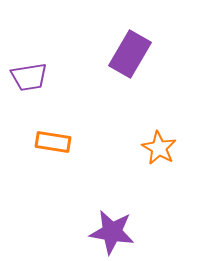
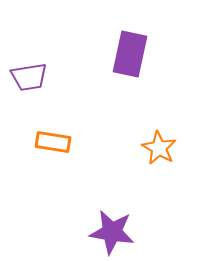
purple rectangle: rotated 18 degrees counterclockwise
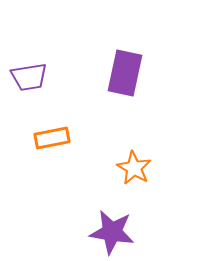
purple rectangle: moved 5 px left, 19 px down
orange rectangle: moved 1 px left, 4 px up; rotated 20 degrees counterclockwise
orange star: moved 25 px left, 20 px down
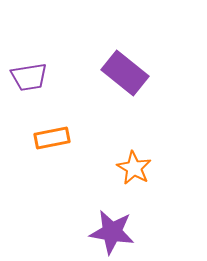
purple rectangle: rotated 63 degrees counterclockwise
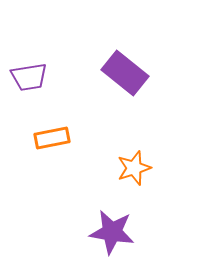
orange star: rotated 24 degrees clockwise
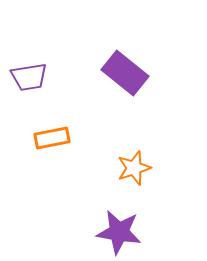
purple star: moved 7 px right
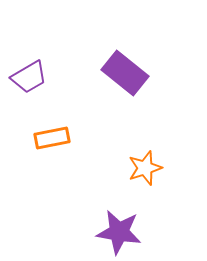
purple trapezoid: rotated 21 degrees counterclockwise
orange star: moved 11 px right
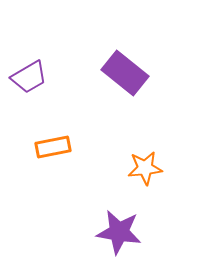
orange rectangle: moved 1 px right, 9 px down
orange star: rotated 12 degrees clockwise
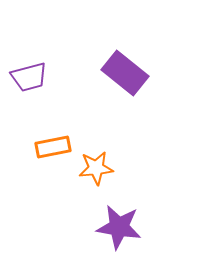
purple trapezoid: rotated 15 degrees clockwise
orange star: moved 49 px left
purple star: moved 5 px up
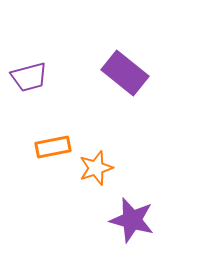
orange star: rotated 12 degrees counterclockwise
purple star: moved 13 px right, 7 px up; rotated 6 degrees clockwise
